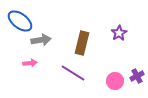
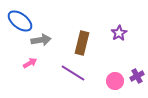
pink arrow: rotated 24 degrees counterclockwise
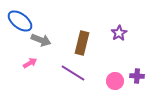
gray arrow: rotated 30 degrees clockwise
purple cross: rotated 32 degrees clockwise
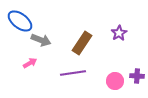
brown rectangle: rotated 20 degrees clockwise
purple line: rotated 40 degrees counterclockwise
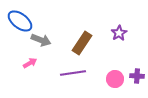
pink circle: moved 2 px up
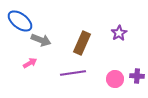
brown rectangle: rotated 10 degrees counterclockwise
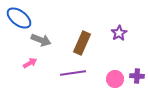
blue ellipse: moved 1 px left, 3 px up
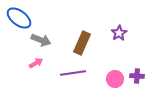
pink arrow: moved 6 px right
